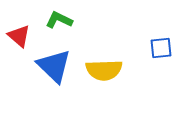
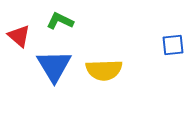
green L-shape: moved 1 px right, 1 px down
blue square: moved 12 px right, 3 px up
blue triangle: rotated 15 degrees clockwise
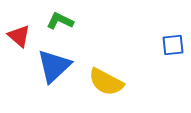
blue triangle: rotated 18 degrees clockwise
yellow semicircle: moved 2 px right, 12 px down; rotated 30 degrees clockwise
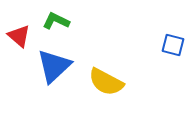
green L-shape: moved 4 px left
blue square: rotated 20 degrees clockwise
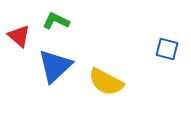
blue square: moved 6 px left, 4 px down
blue triangle: moved 1 px right
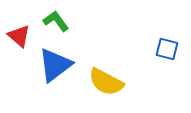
green L-shape: rotated 28 degrees clockwise
blue triangle: moved 1 px up; rotated 6 degrees clockwise
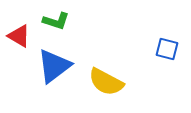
green L-shape: rotated 144 degrees clockwise
red triangle: rotated 10 degrees counterclockwise
blue triangle: moved 1 px left, 1 px down
